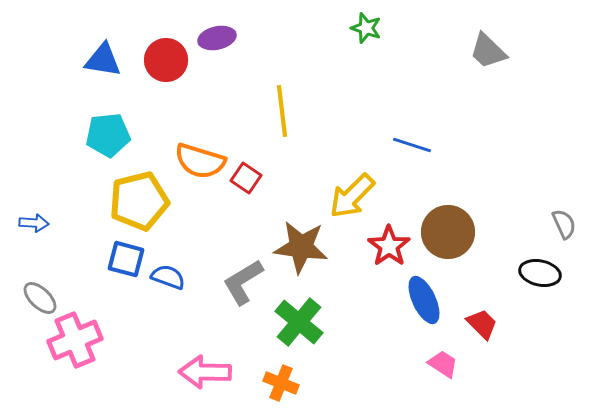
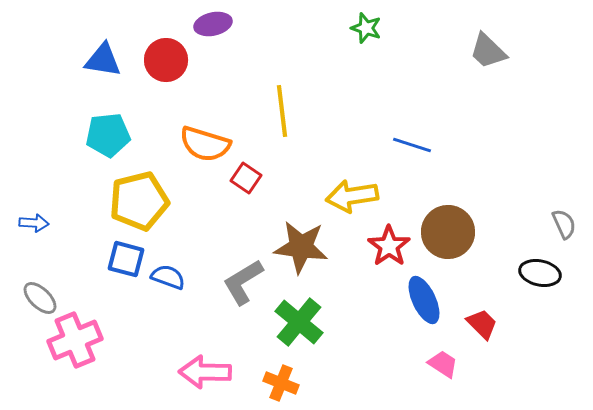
purple ellipse: moved 4 px left, 14 px up
orange semicircle: moved 5 px right, 17 px up
yellow arrow: rotated 36 degrees clockwise
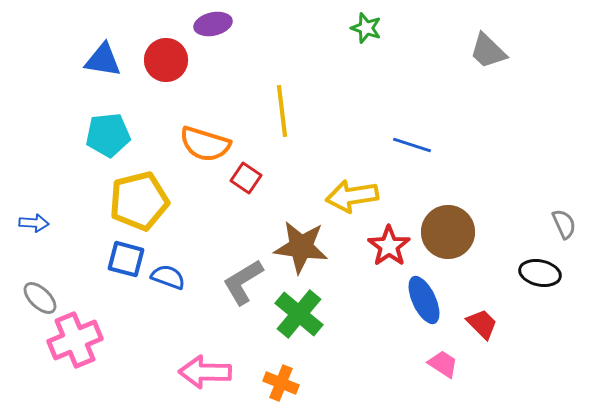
green cross: moved 8 px up
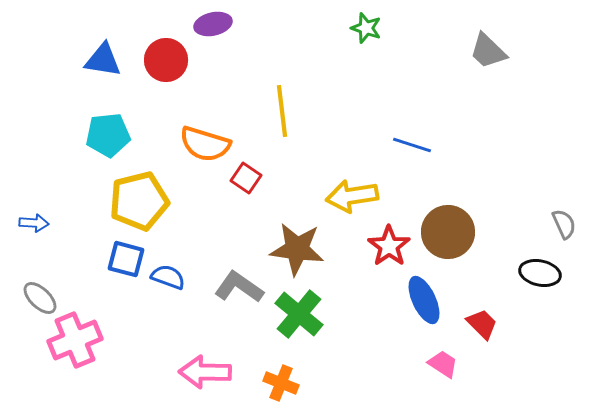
brown star: moved 4 px left, 2 px down
gray L-shape: moved 4 px left, 5 px down; rotated 66 degrees clockwise
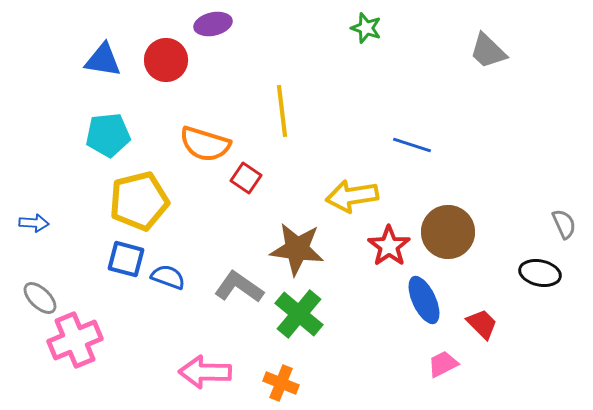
pink trapezoid: rotated 60 degrees counterclockwise
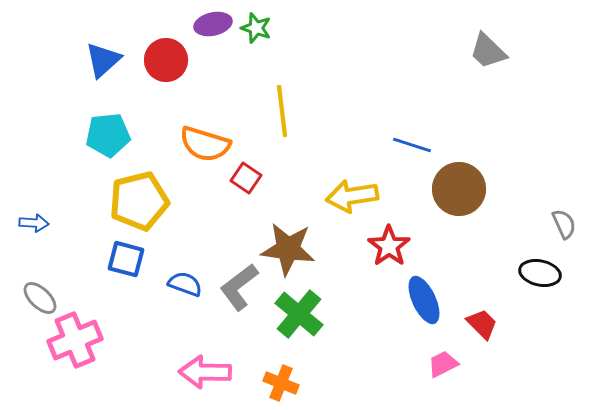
green star: moved 110 px left
blue triangle: rotated 51 degrees counterclockwise
brown circle: moved 11 px right, 43 px up
brown star: moved 9 px left
blue semicircle: moved 17 px right, 7 px down
gray L-shape: rotated 72 degrees counterclockwise
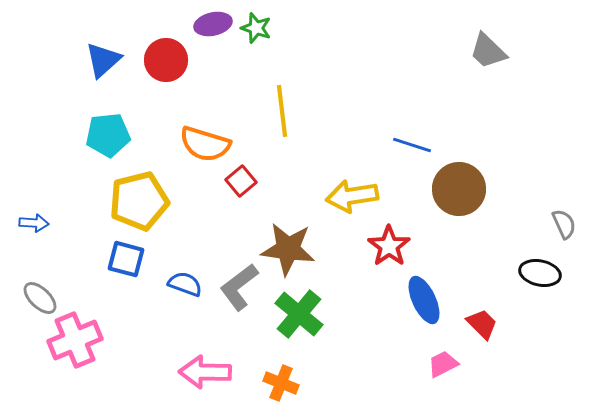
red square: moved 5 px left, 3 px down; rotated 16 degrees clockwise
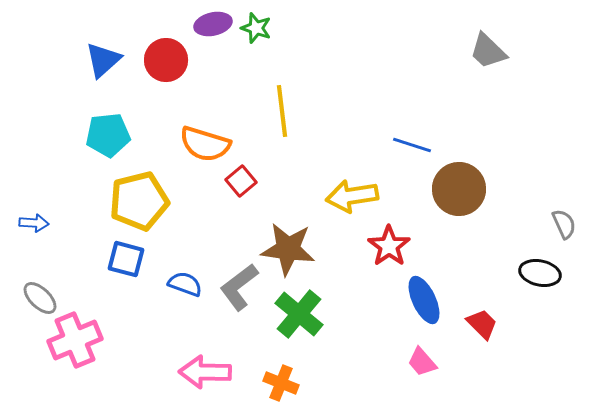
pink trapezoid: moved 21 px left, 2 px up; rotated 104 degrees counterclockwise
